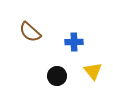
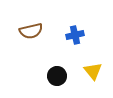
brown semicircle: moved 1 px right, 1 px up; rotated 55 degrees counterclockwise
blue cross: moved 1 px right, 7 px up; rotated 12 degrees counterclockwise
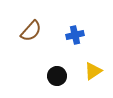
brown semicircle: rotated 35 degrees counterclockwise
yellow triangle: rotated 36 degrees clockwise
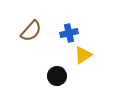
blue cross: moved 6 px left, 2 px up
yellow triangle: moved 10 px left, 16 px up
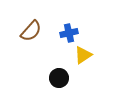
black circle: moved 2 px right, 2 px down
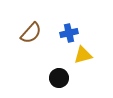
brown semicircle: moved 2 px down
yellow triangle: rotated 18 degrees clockwise
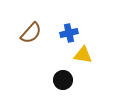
yellow triangle: rotated 24 degrees clockwise
black circle: moved 4 px right, 2 px down
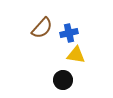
brown semicircle: moved 11 px right, 5 px up
yellow triangle: moved 7 px left
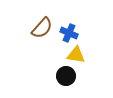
blue cross: rotated 36 degrees clockwise
black circle: moved 3 px right, 4 px up
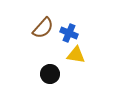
brown semicircle: moved 1 px right
black circle: moved 16 px left, 2 px up
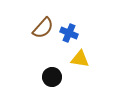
yellow triangle: moved 4 px right, 4 px down
black circle: moved 2 px right, 3 px down
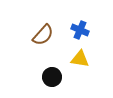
brown semicircle: moved 7 px down
blue cross: moved 11 px right, 3 px up
